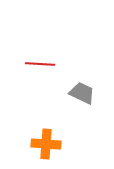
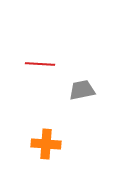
gray trapezoid: moved 3 px up; rotated 36 degrees counterclockwise
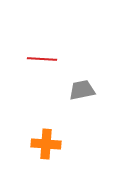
red line: moved 2 px right, 5 px up
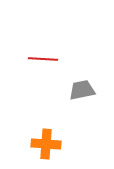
red line: moved 1 px right
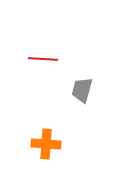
gray trapezoid: rotated 64 degrees counterclockwise
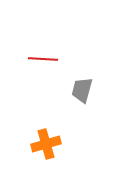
orange cross: rotated 20 degrees counterclockwise
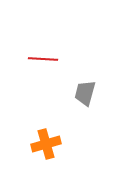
gray trapezoid: moved 3 px right, 3 px down
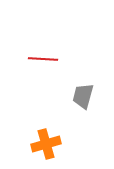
gray trapezoid: moved 2 px left, 3 px down
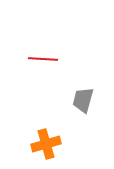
gray trapezoid: moved 4 px down
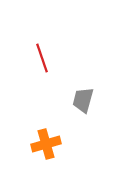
red line: moved 1 px left, 1 px up; rotated 68 degrees clockwise
